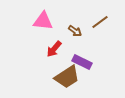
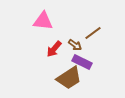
brown line: moved 7 px left, 11 px down
brown arrow: moved 14 px down
brown trapezoid: moved 2 px right, 1 px down
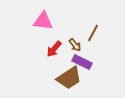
brown line: rotated 24 degrees counterclockwise
brown arrow: rotated 16 degrees clockwise
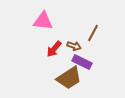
brown arrow: moved 1 px left, 1 px down; rotated 32 degrees counterclockwise
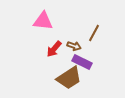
brown line: moved 1 px right
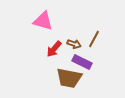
pink triangle: rotated 10 degrees clockwise
brown line: moved 6 px down
brown arrow: moved 2 px up
brown trapezoid: rotated 44 degrees clockwise
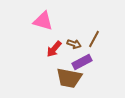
purple rectangle: rotated 54 degrees counterclockwise
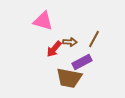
brown arrow: moved 4 px left, 2 px up; rotated 16 degrees counterclockwise
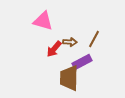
brown trapezoid: rotated 80 degrees clockwise
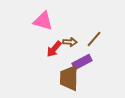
brown line: rotated 12 degrees clockwise
